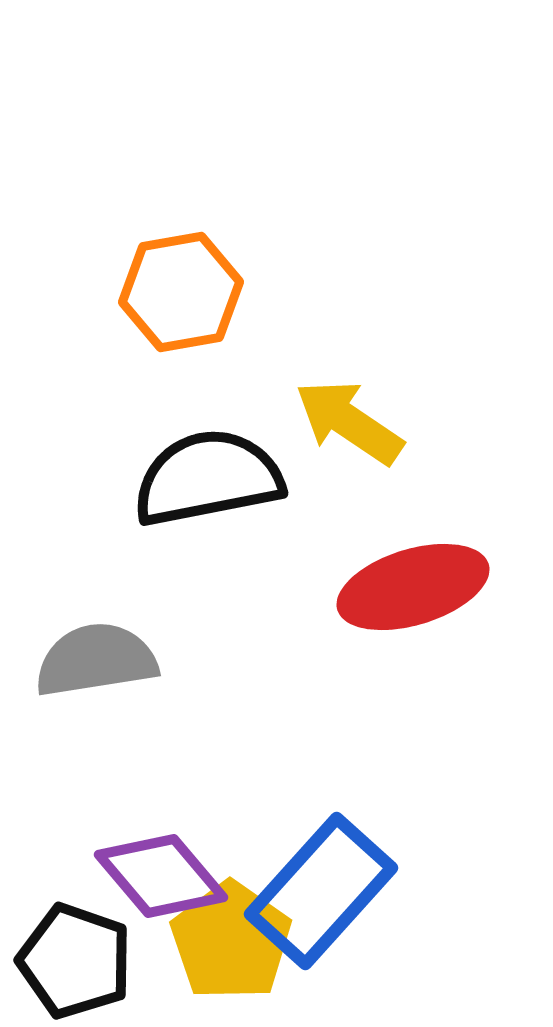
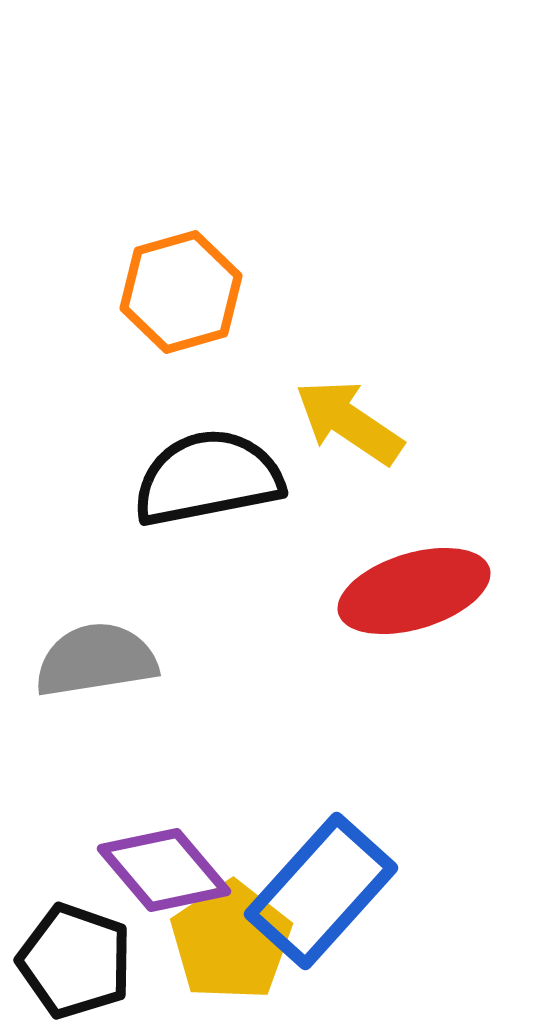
orange hexagon: rotated 6 degrees counterclockwise
red ellipse: moved 1 px right, 4 px down
purple diamond: moved 3 px right, 6 px up
yellow pentagon: rotated 3 degrees clockwise
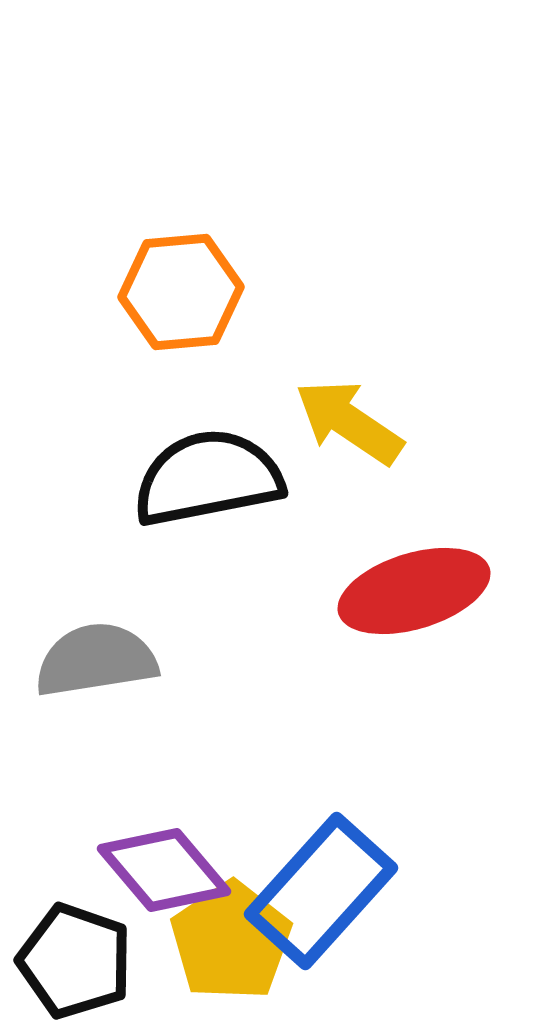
orange hexagon: rotated 11 degrees clockwise
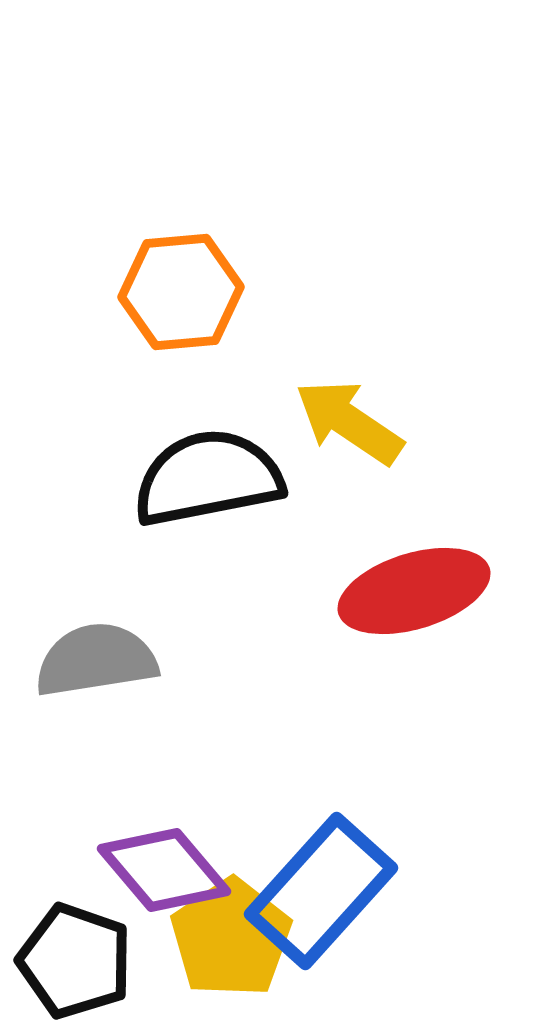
yellow pentagon: moved 3 px up
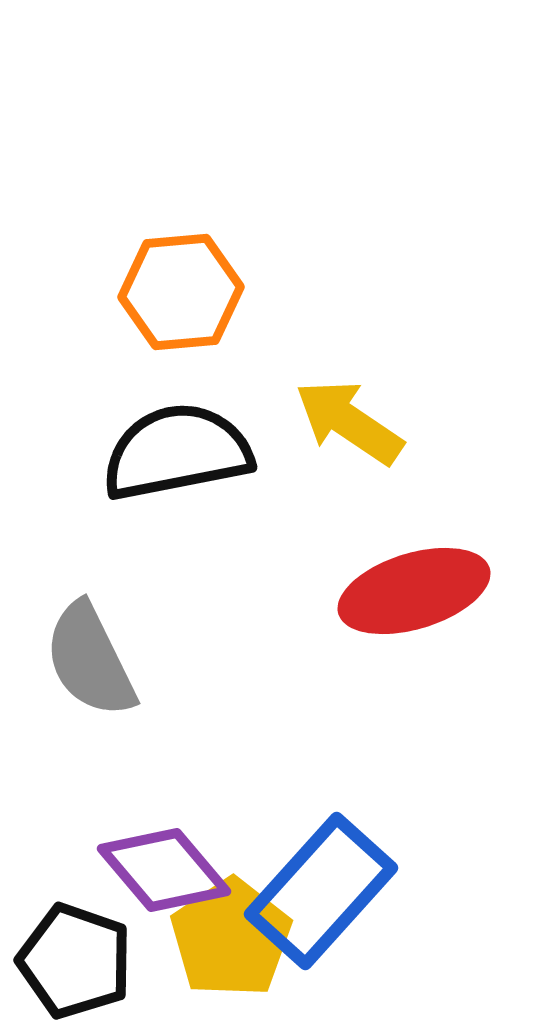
black semicircle: moved 31 px left, 26 px up
gray semicircle: moved 6 px left; rotated 107 degrees counterclockwise
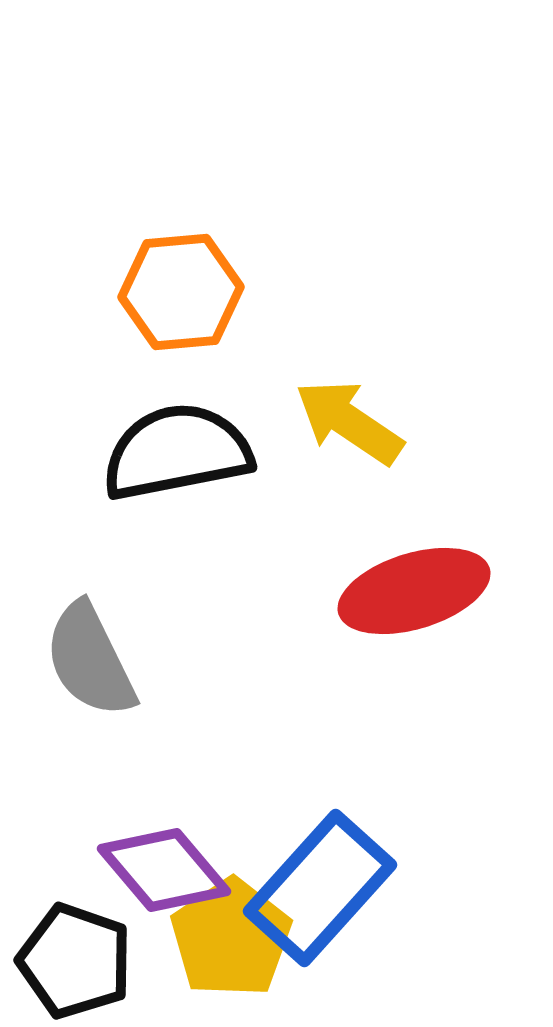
blue rectangle: moved 1 px left, 3 px up
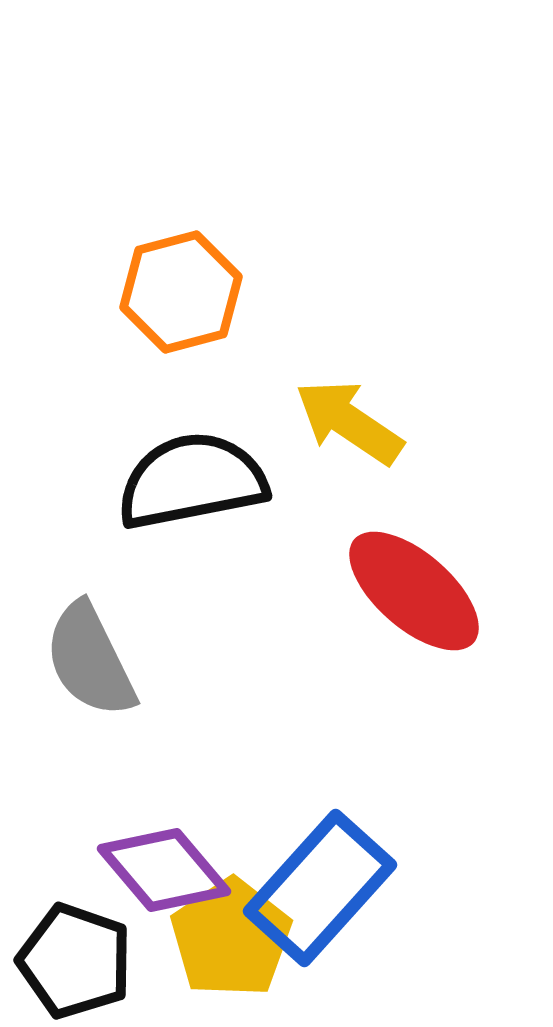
orange hexagon: rotated 10 degrees counterclockwise
black semicircle: moved 15 px right, 29 px down
red ellipse: rotated 58 degrees clockwise
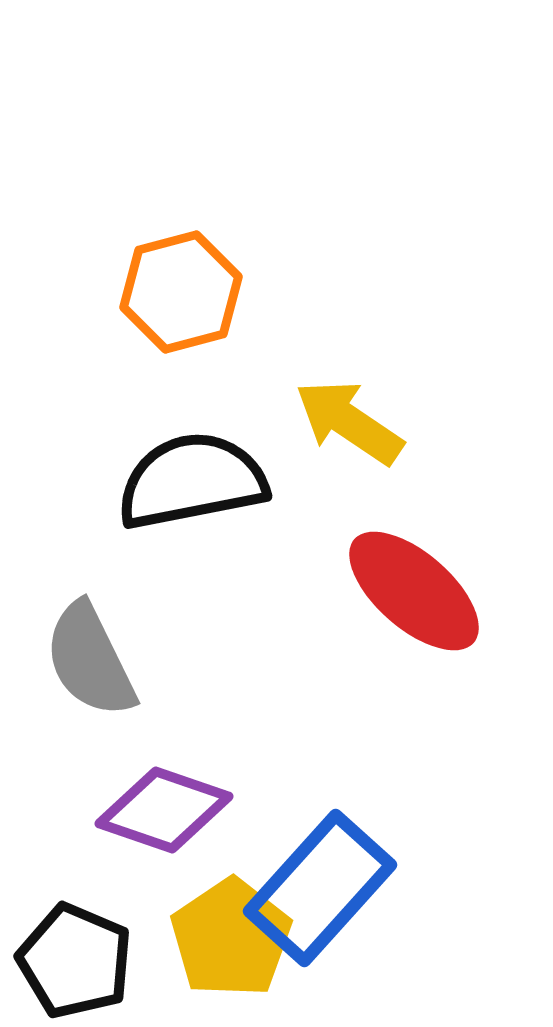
purple diamond: moved 60 px up; rotated 31 degrees counterclockwise
black pentagon: rotated 4 degrees clockwise
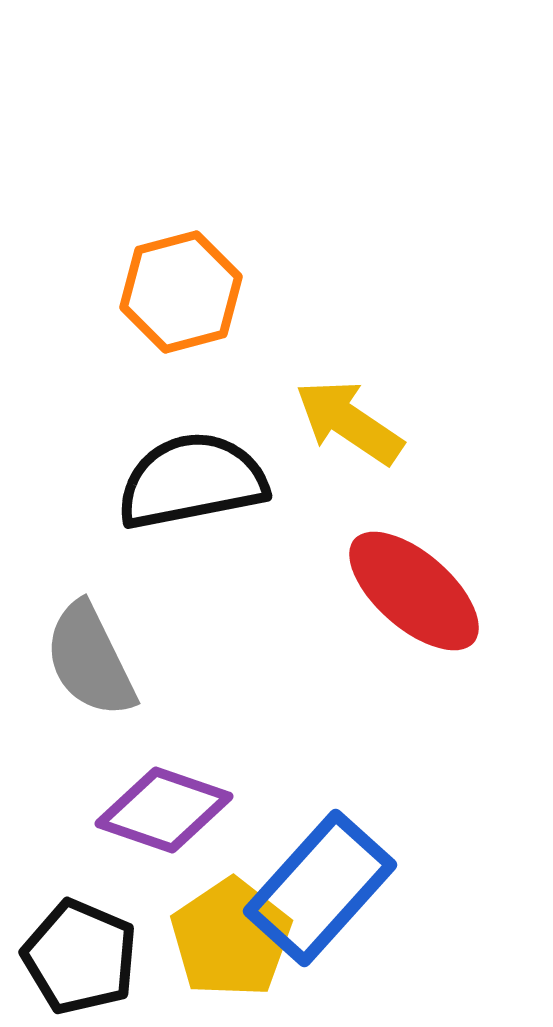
black pentagon: moved 5 px right, 4 px up
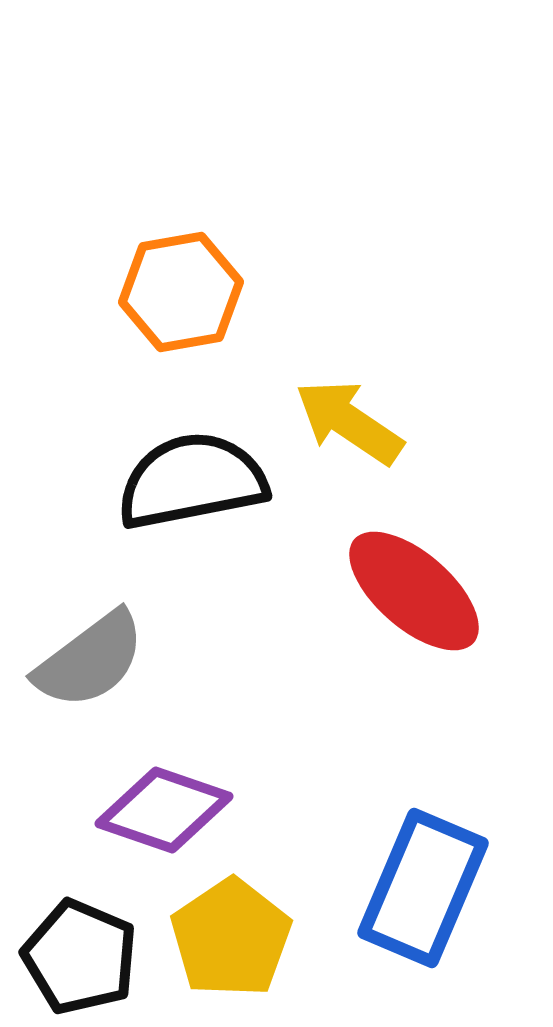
orange hexagon: rotated 5 degrees clockwise
gray semicircle: rotated 101 degrees counterclockwise
blue rectangle: moved 103 px right; rotated 19 degrees counterclockwise
